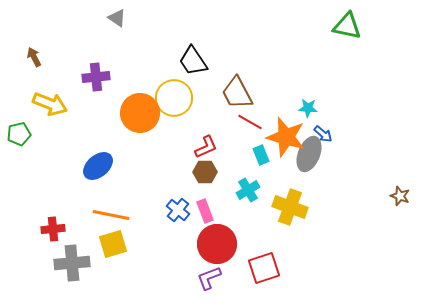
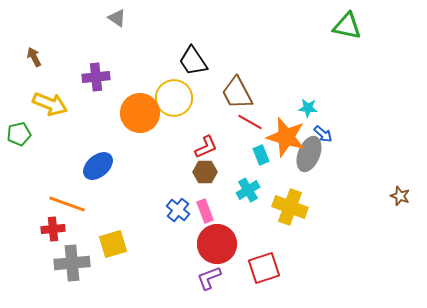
orange line: moved 44 px left, 11 px up; rotated 9 degrees clockwise
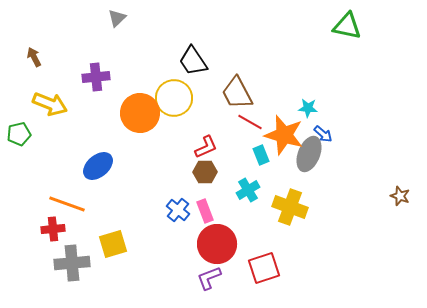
gray triangle: rotated 42 degrees clockwise
orange star: moved 2 px left, 2 px up
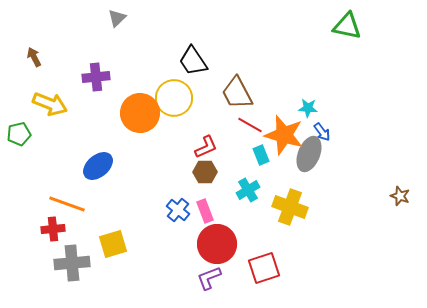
red line: moved 3 px down
blue arrow: moved 1 px left, 2 px up; rotated 12 degrees clockwise
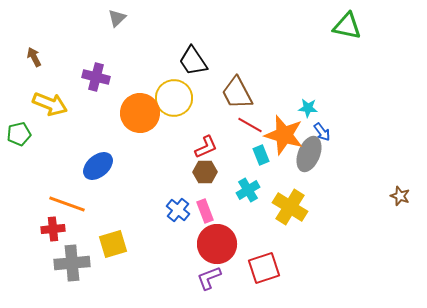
purple cross: rotated 20 degrees clockwise
yellow cross: rotated 12 degrees clockwise
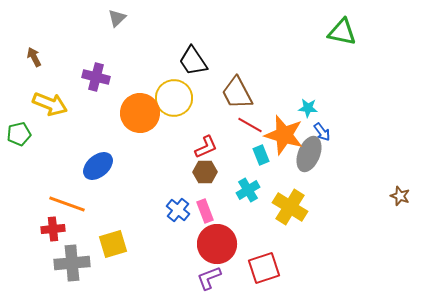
green triangle: moved 5 px left, 6 px down
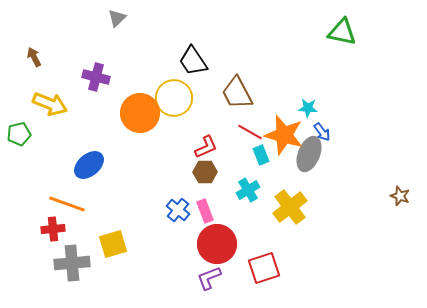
red line: moved 7 px down
blue ellipse: moved 9 px left, 1 px up
yellow cross: rotated 20 degrees clockwise
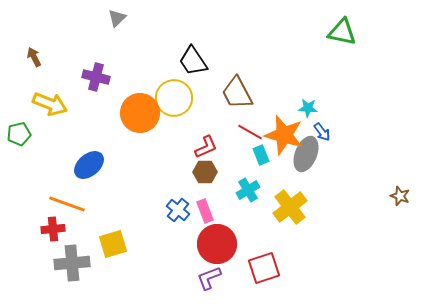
gray ellipse: moved 3 px left
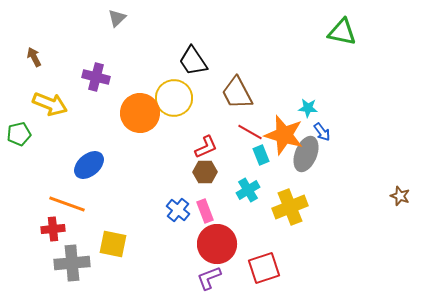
yellow cross: rotated 16 degrees clockwise
yellow square: rotated 28 degrees clockwise
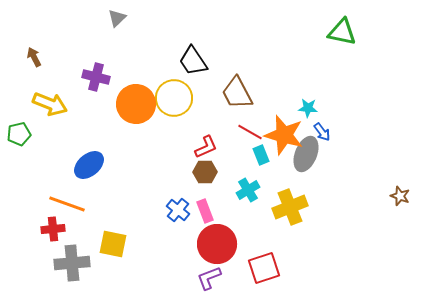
orange circle: moved 4 px left, 9 px up
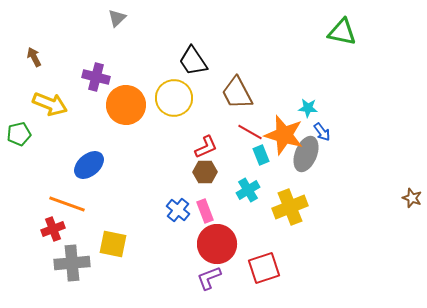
orange circle: moved 10 px left, 1 px down
brown star: moved 12 px right, 2 px down
red cross: rotated 15 degrees counterclockwise
